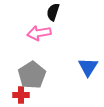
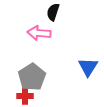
pink arrow: rotated 15 degrees clockwise
gray pentagon: moved 2 px down
red cross: moved 4 px right, 1 px down
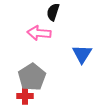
blue triangle: moved 6 px left, 13 px up
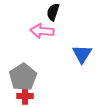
pink arrow: moved 3 px right, 2 px up
gray pentagon: moved 9 px left
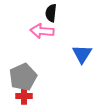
black semicircle: moved 2 px left, 1 px down; rotated 12 degrees counterclockwise
gray pentagon: rotated 8 degrees clockwise
red cross: moved 1 px left
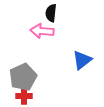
blue triangle: moved 6 px down; rotated 20 degrees clockwise
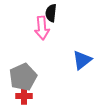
pink arrow: moved 3 px up; rotated 100 degrees counterclockwise
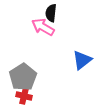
pink arrow: moved 1 px right, 1 px up; rotated 125 degrees clockwise
gray pentagon: rotated 8 degrees counterclockwise
red cross: rotated 14 degrees clockwise
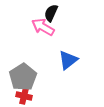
black semicircle: rotated 18 degrees clockwise
blue triangle: moved 14 px left
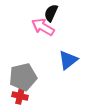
gray pentagon: rotated 20 degrees clockwise
red cross: moved 4 px left
